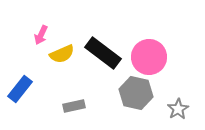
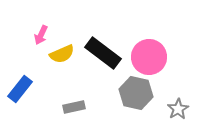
gray rectangle: moved 1 px down
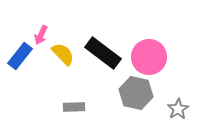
yellow semicircle: moved 1 px right; rotated 110 degrees counterclockwise
blue rectangle: moved 33 px up
gray rectangle: rotated 10 degrees clockwise
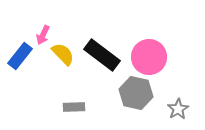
pink arrow: moved 2 px right
black rectangle: moved 1 px left, 2 px down
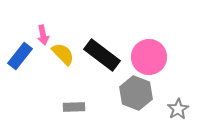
pink arrow: rotated 36 degrees counterclockwise
gray hexagon: rotated 8 degrees clockwise
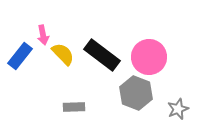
gray star: rotated 10 degrees clockwise
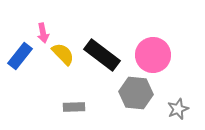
pink arrow: moved 2 px up
pink circle: moved 4 px right, 2 px up
gray hexagon: rotated 16 degrees counterclockwise
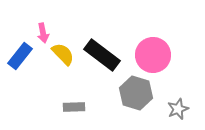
gray hexagon: rotated 12 degrees clockwise
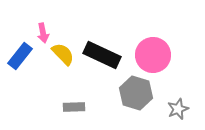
black rectangle: rotated 12 degrees counterclockwise
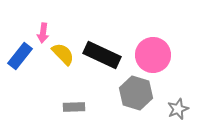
pink arrow: rotated 18 degrees clockwise
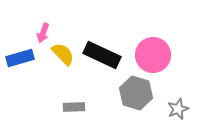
pink arrow: rotated 12 degrees clockwise
blue rectangle: moved 2 px down; rotated 36 degrees clockwise
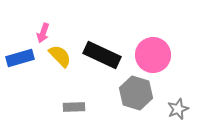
yellow semicircle: moved 3 px left, 2 px down
